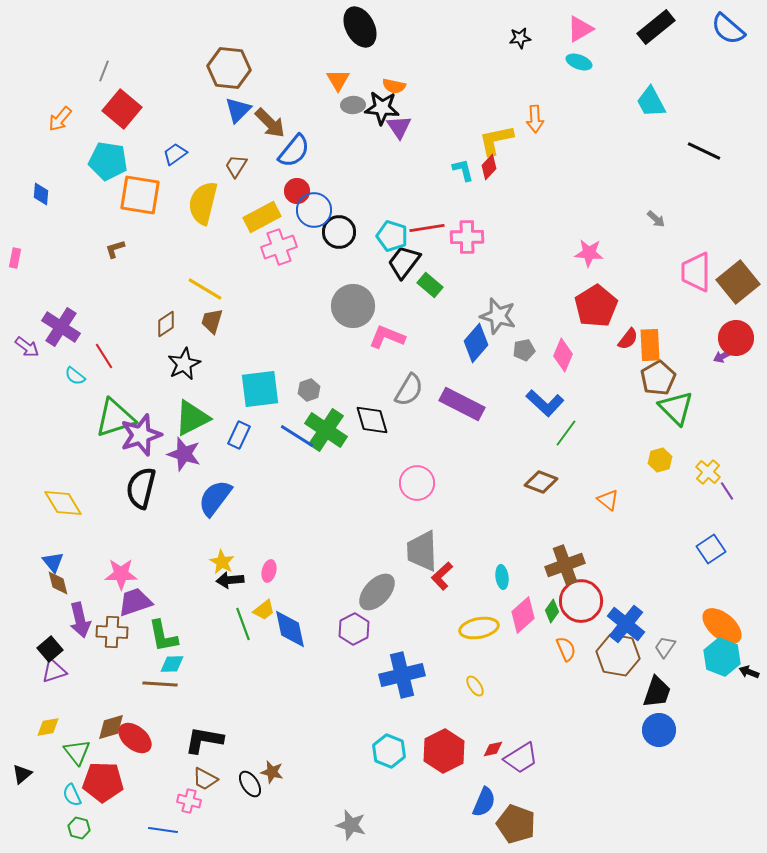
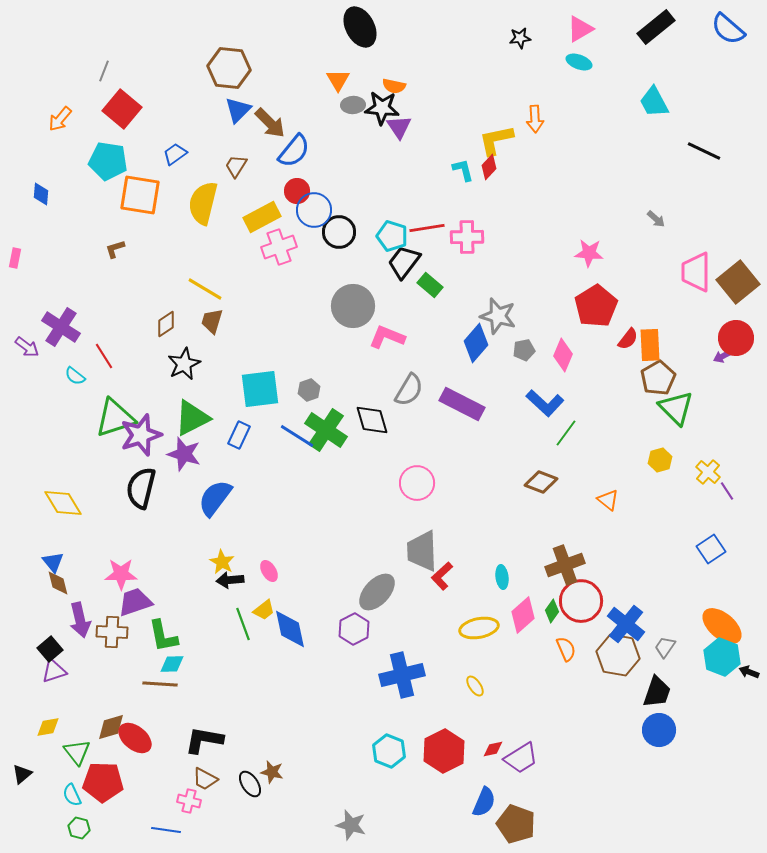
cyan trapezoid at (651, 102): moved 3 px right
pink ellipse at (269, 571): rotated 45 degrees counterclockwise
blue line at (163, 830): moved 3 px right
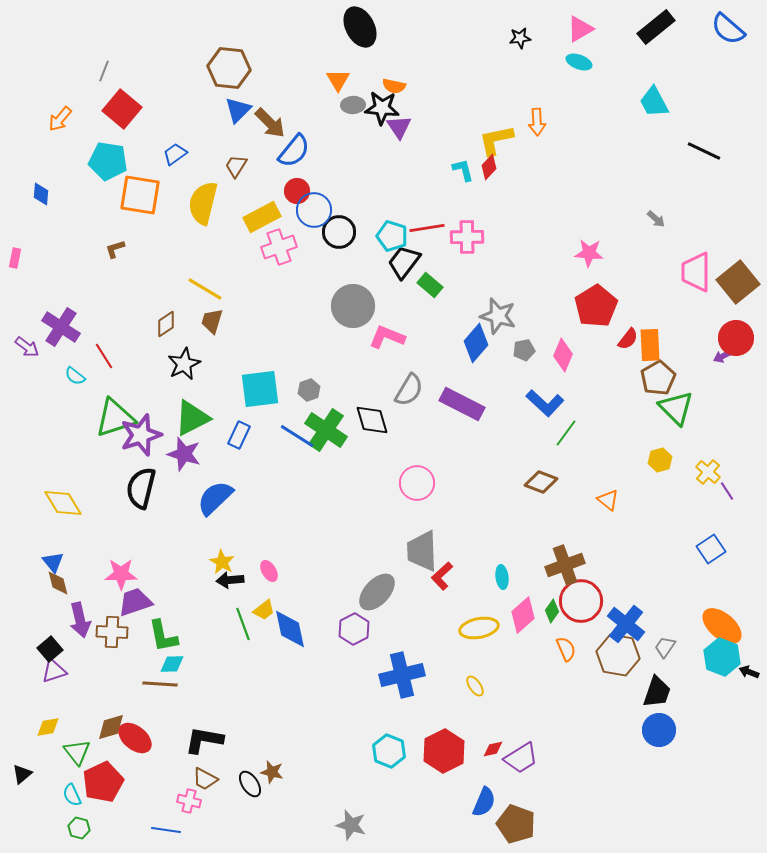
orange arrow at (535, 119): moved 2 px right, 3 px down
blue semicircle at (215, 498): rotated 9 degrees clockwise
red pentagon at (103, 782): rotated 27 degrees counterclockwise
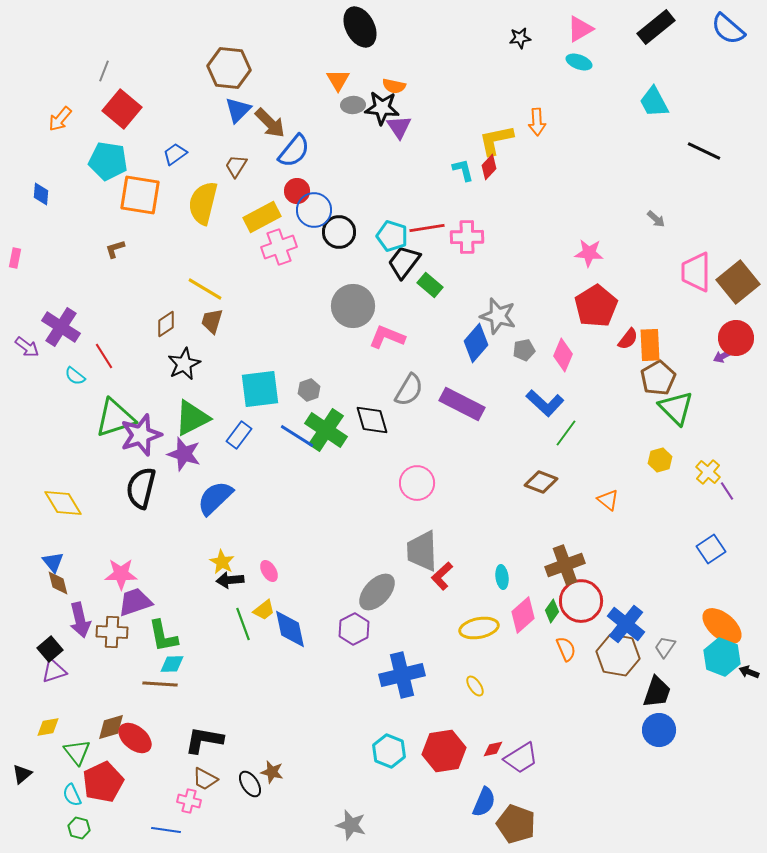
blue rectangle at (239, 435): rotated 12 degrees clockwise
red hexagon at (444, 751): rotated 18 degrees clockwise
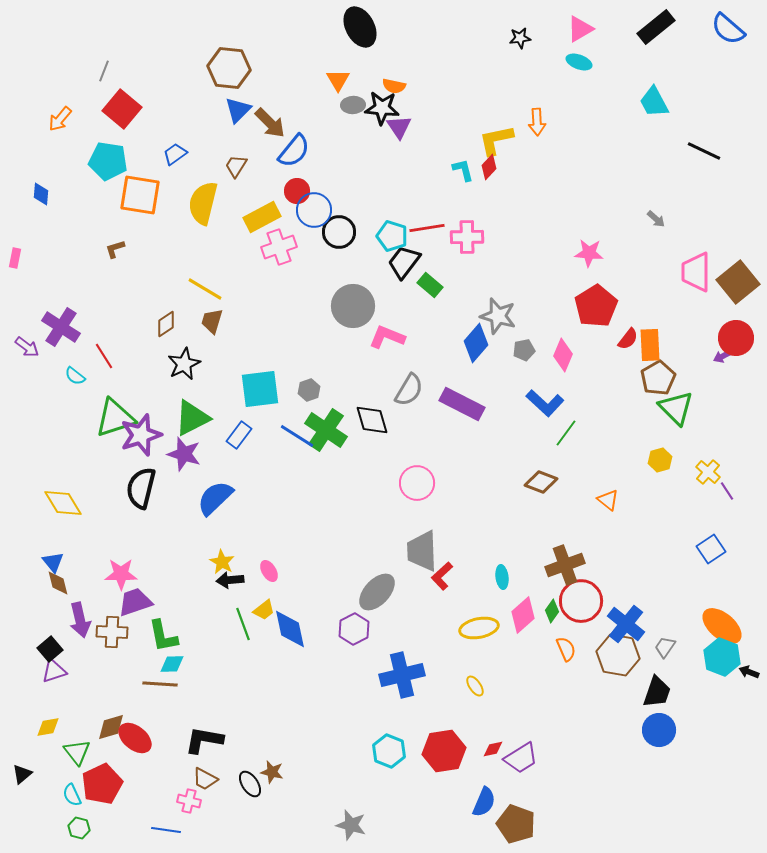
red pentagon at (103, 782): moved 1 px left, 2 px down
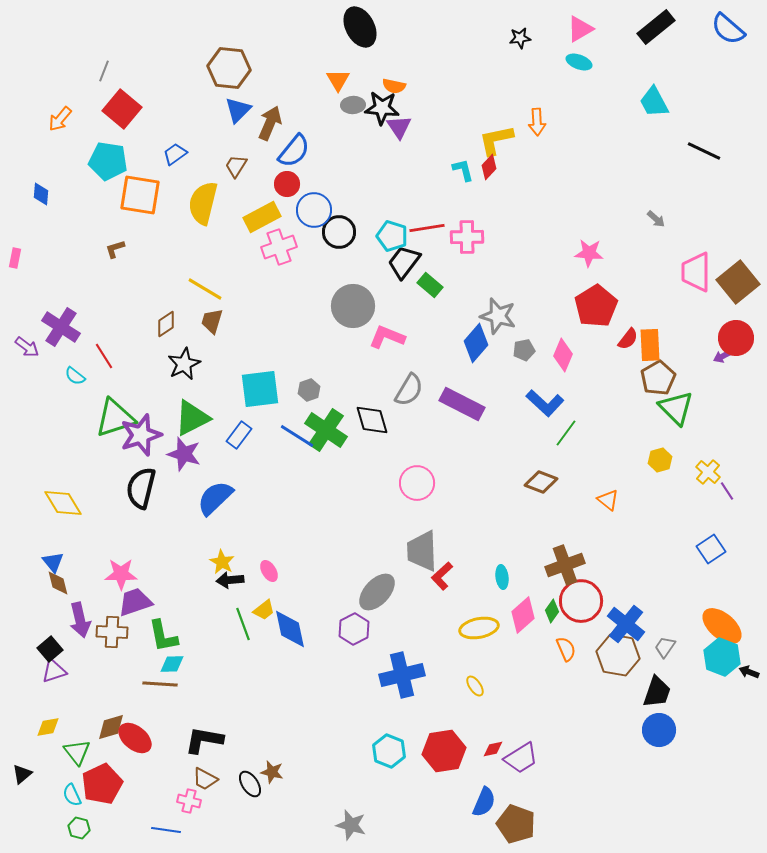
brown arrow at (270, 123): rotated 112 degrees counterclockwise
red circle at (297, 191): moved 10 px left, 7 px up
